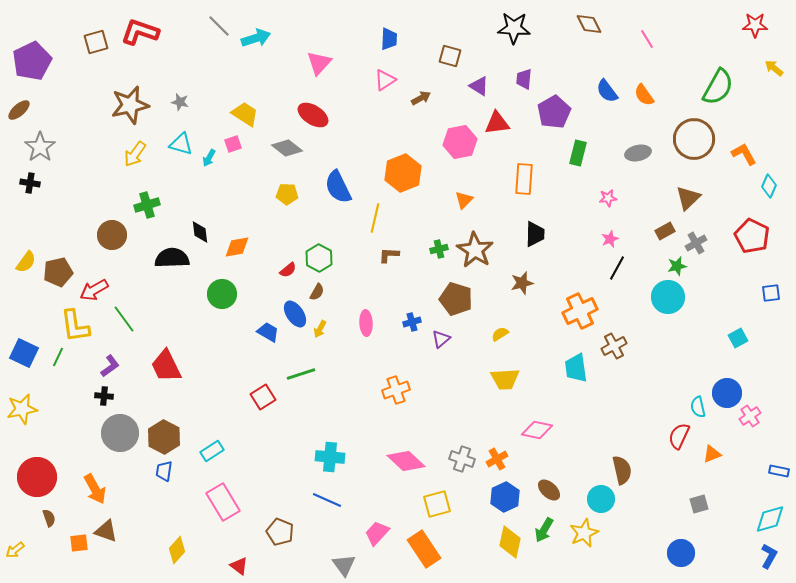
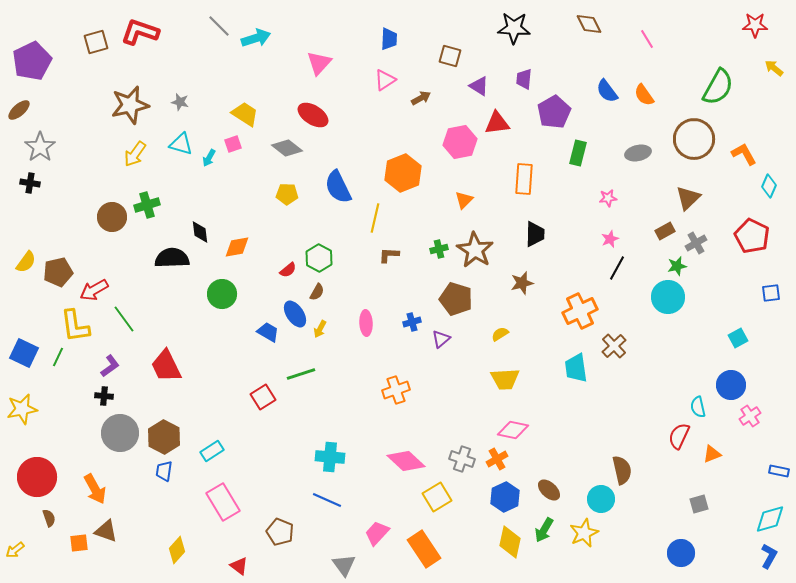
brown circle at (112, 235): moved 18 px up
brown cross at (614, 346): rotated 15 degrees counterclockwise
blue circle at (727, 393): moved 4 px right, 8 px up
pink diamond at (537, 430): moved 24 px left
yellow square at (437, 504): moved 7 px up; rotated 16 degrees counterclockwise
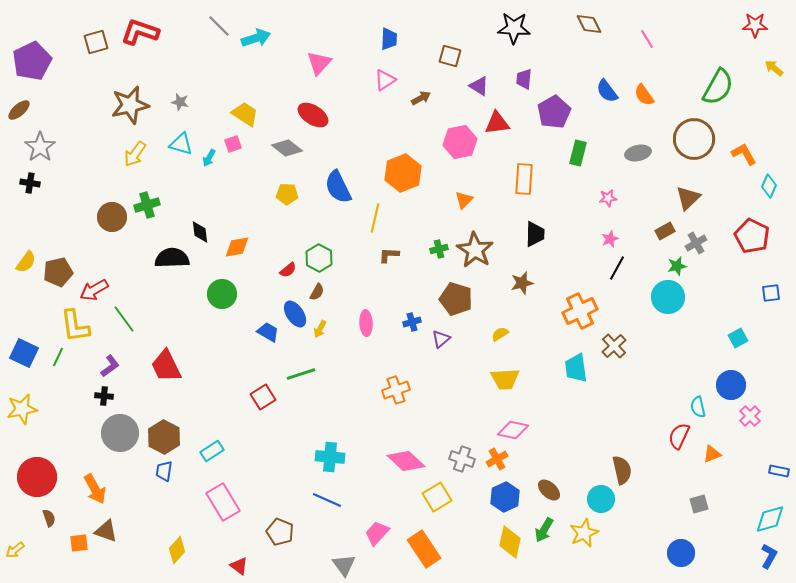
pink cross at (750, 416): rotated 10 degrees counterclockwise
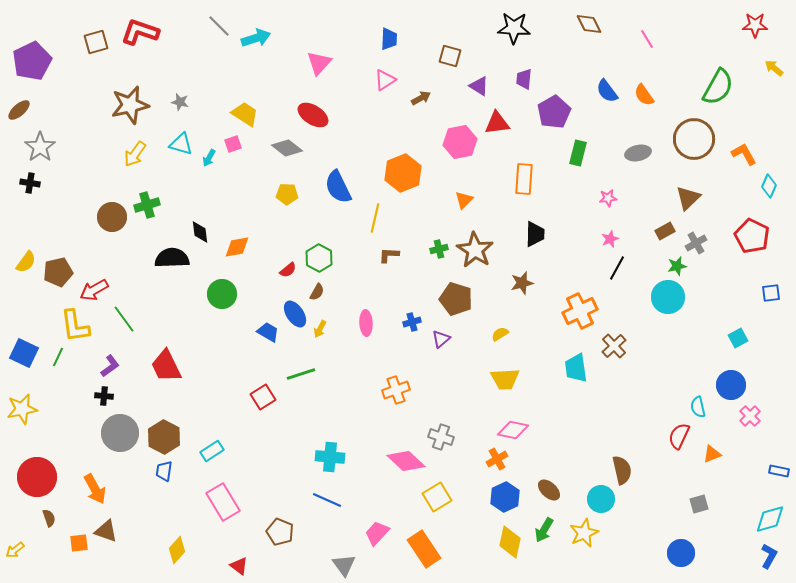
gray cross at (462, 459): moved 21 px left, 22 px up
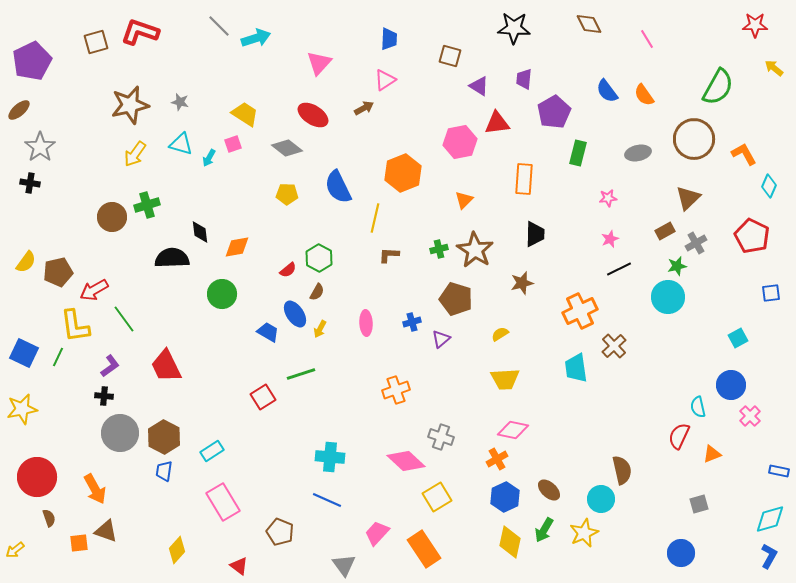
brown arrow at (421, 98): moved 57 px left, 10 px down
black line at (617, 268): moved 2 px right, 1 px down; rotated 35 degrees clockwise
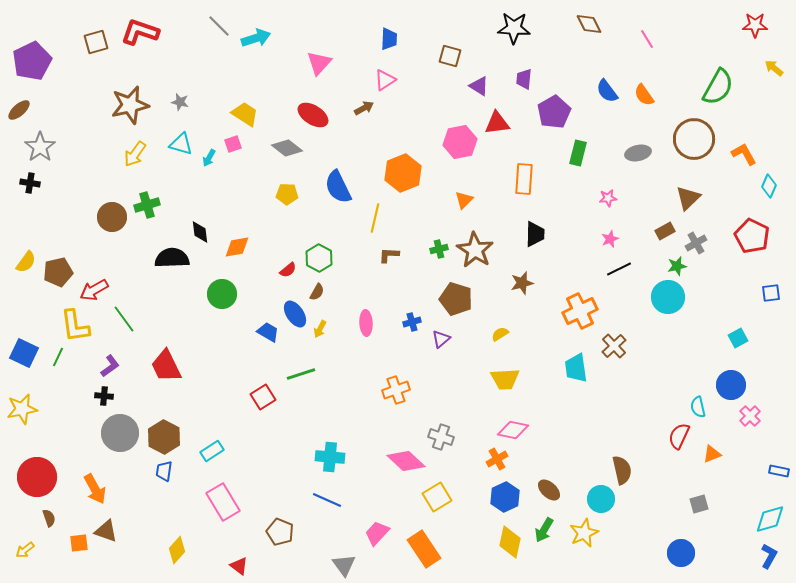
yellow arrow at (15, 550): moved 10 px right
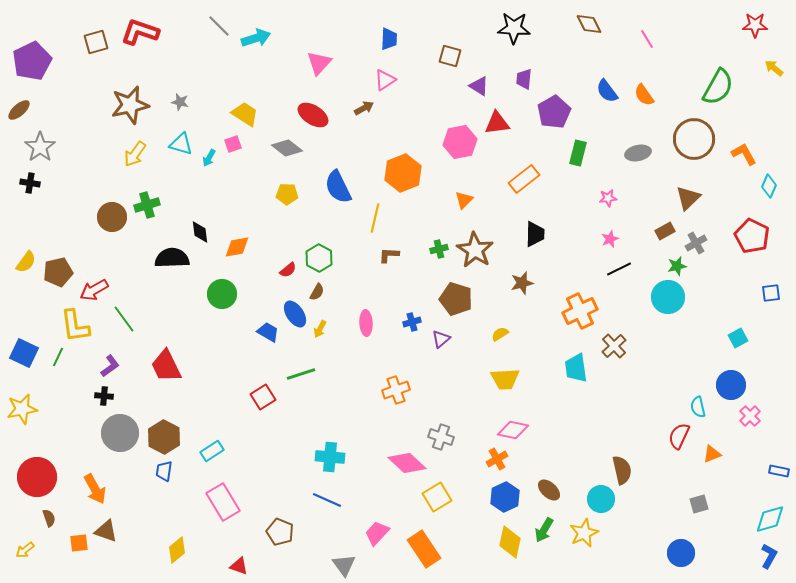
orange rectangle at (524, 179): rotated 48 degrees clockwise
pink diamond at (406, 461): moved 1 px right, 2 px down
yellow diamond at (177, 550): rotated 8 degrees clockwise
red triangle at (239, 566): rotated 18 degrees counterclockwise
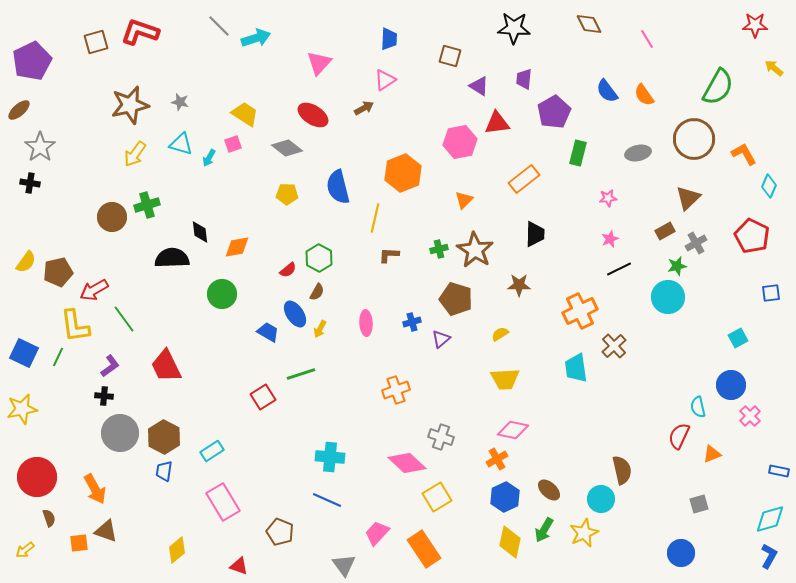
blue semicircle at (338, 187): rotated 12 degrees clockwise
brown star at (522, 283): moved 3 px left, 2 px down; rotated 15 degrees clockwise
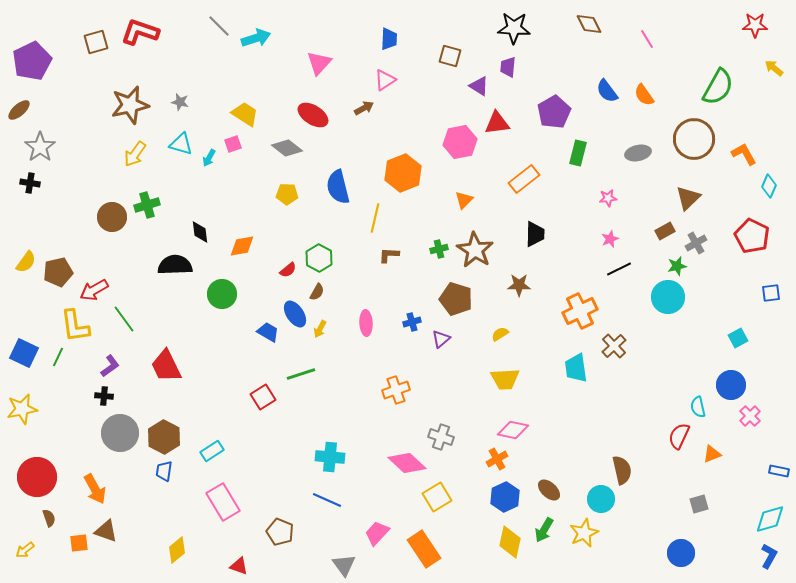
purple trapezoid at (524, 79): moved 16 px left, 12 px up
orange diamond at (237, 247): moved 5 px right, 1 px up
black semicircle at (172, 258): moved 3 px right, 7 px down
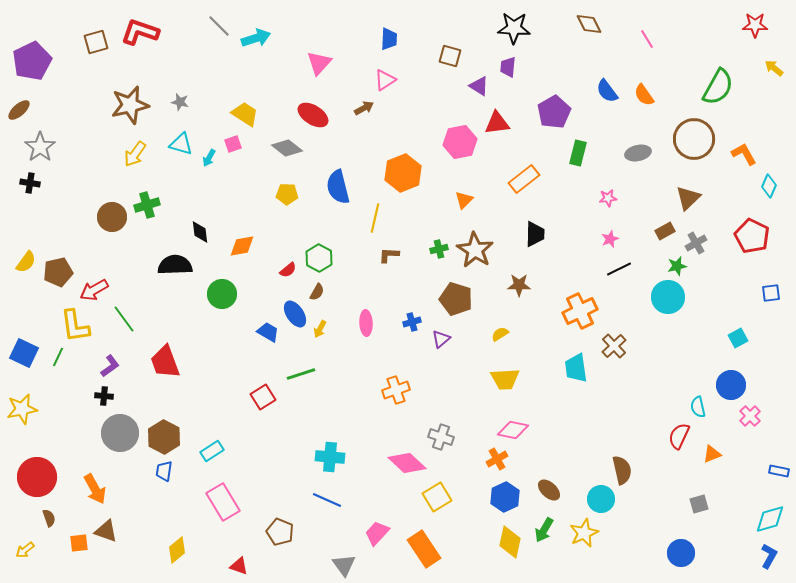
red trapezoid at (166, 366): moved 1 px left, 4 px up; rotated 6 degrees clockwise
